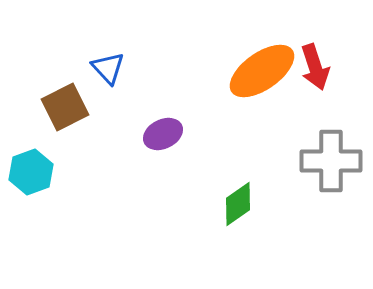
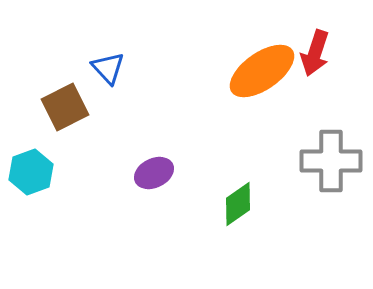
red arrow: moved 14 px up; rotated 36 degrees clockwise
purple ellipse: moved 9 px left, 39 px down
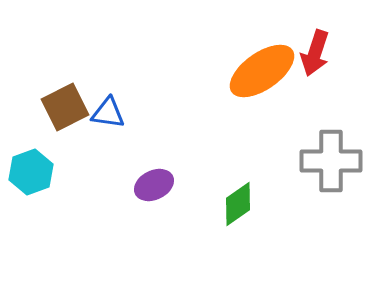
blue triangle: moved 45 px down; rotated 39 degrees counterclockwise
purple ellipse: moved 12 px down
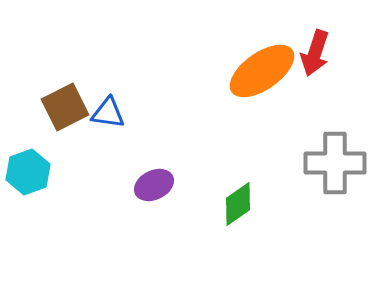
gray cross: moved 4 px right, 2 px down
cyan hexagon: moved 3 px left
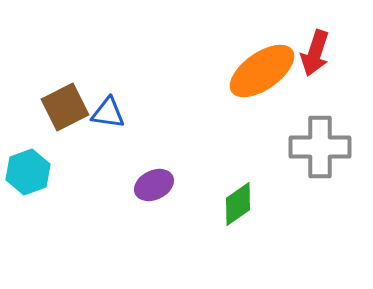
gray cross: moved 15 px left, 16 px up
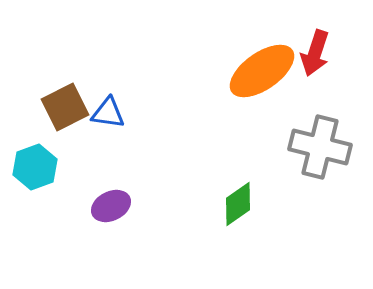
gray cross: rotated 14 degrees clockwise
cyan hexagon: moved 7 px right, 5 px up
purple ellipse: moved 43 px left, 21 px down
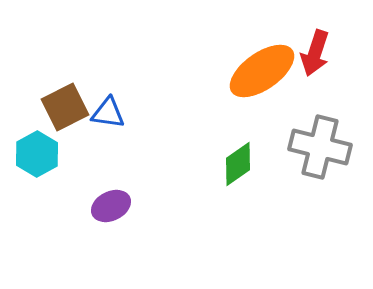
cyan hexagon: moved 2 px right, 13 px up; rotated 9 degrees counterclockwise
green diamond: moved 40 px up
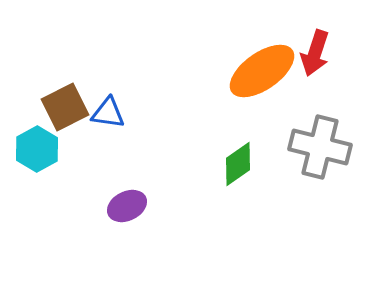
cyan hexagon: moved 5 px up
purple ellipse: moved 16 px right
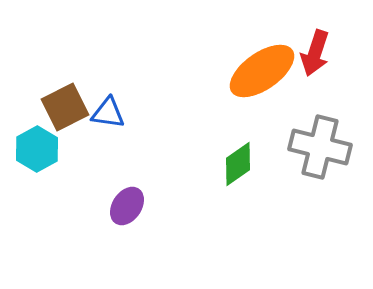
purple ellipse: rotated 30 degrees counterclockwise
